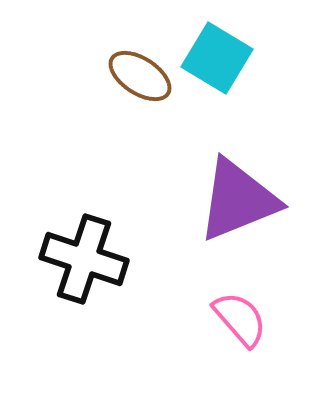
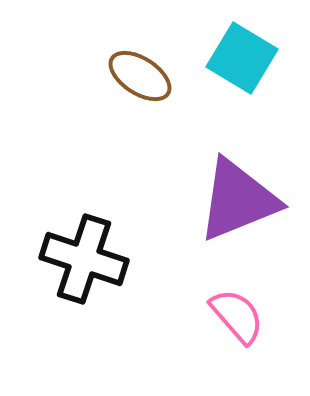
cyan square: moved 25 px right
pink semicircle: moved 3 px left, 3 px up
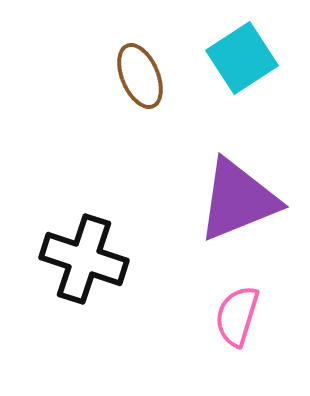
cyan square: rotated 26 degrees clockwise
brown ellipse: rotated 34 degrees clockwise
pink semicircle: rotated 122 degrees counterclockwise
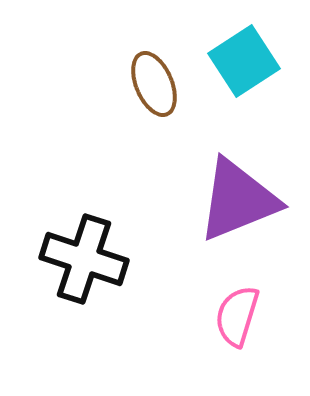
cyan square: moved 2 px right, 3 px down
brown ellipse: moved 14 px right, 8 px down
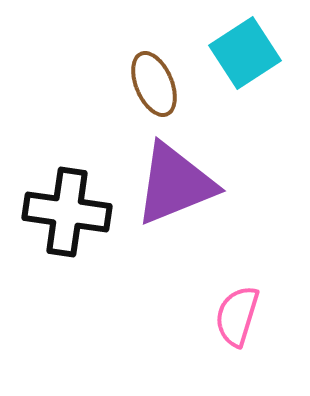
cyan square: moved 1 px right, 8 px up
purple triangle: moved 63 px left, 16 px up
black cross: moved 17 px left, 47 px up; rotated 10 degrees counterclockwise
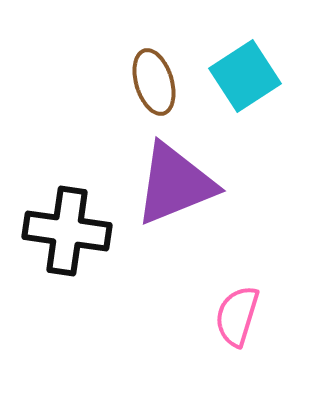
cyan square: moved 23 px down
brown ellipse: moved 2 px up; rotated 6 degrees clockwise
black cross: moved 19 px down
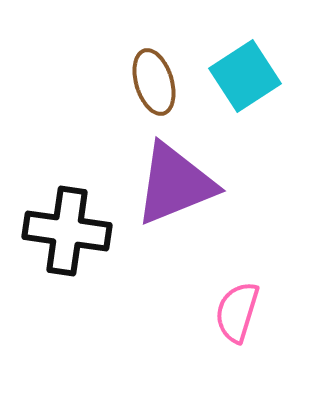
pink semicircle: moved 4 px up
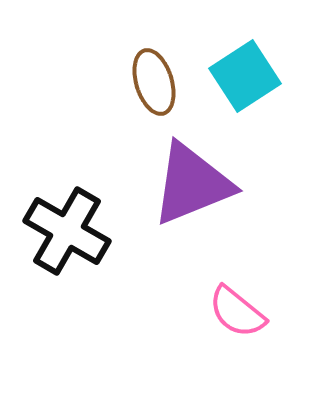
purple triangle: moved 17 px right
black cross: rotated 22 degrees clockwise
pink semicircle: rotated 68 degrees counterclockwise
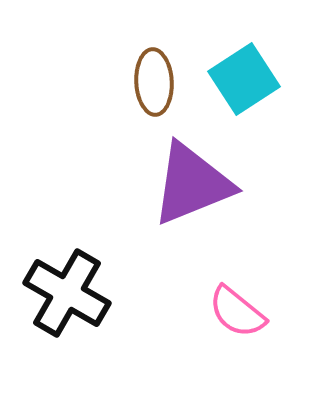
cyan square: moved 1 px left, 3 px down
brown ellipse: rotated 14 degrees clockwise
black cross: moved 62 px down
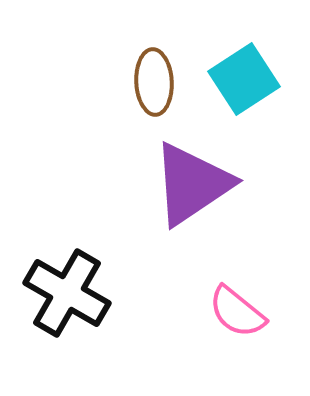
purple triangle: rotated 12 degrees counterclockwise
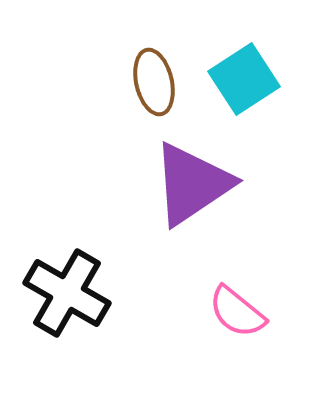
brown ellipse: rotated 10 degrees counterclockwise
